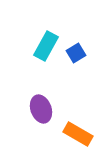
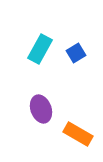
cyan rectangle: moved 6 px left, 3 px down
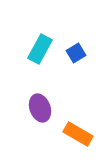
purple ellipse: moved 1 px left, 1 px up
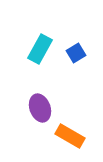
orange rectangle: moved 8 px left, 2 px down
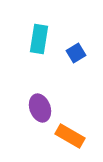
cyan rectangle: moved 1 px left, 10 px up; rotated 20 degrees counterclockwise
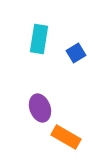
orange rectangle: moved 4 px left, 1 px down
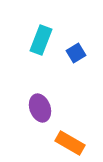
cyan rectangle: moved 2 px right, 1 px down; rotated 12 degrees clockwise
orange rectangle: moved 4 px right, 6 px down
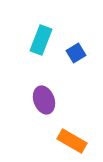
purple ellipse: moved 4 px right, 8 px up
orange rectangle: moved 2 px right, 2 px up
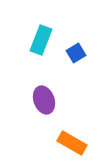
orange rectangle: moved 2 px down
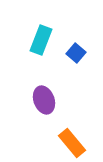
blue square: rotated 18 degrees counterclockwise
orange rectangle: rotated 20 degrees clockwise
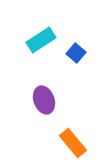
cyan rectangle: rotated 36 degrees clockwise
orange rectangle: moved 1 px right
